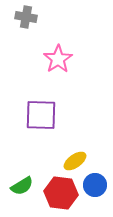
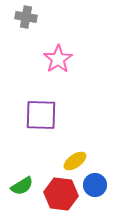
red hexagon: moved 1 px down
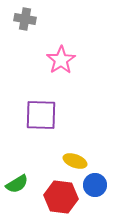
gray cross: moved 1 px left, 2 px down
pink star: moved 3 px right, 1 px down
yellow ellipse: rotated 55 degrees clockwise
green semicircle: moved 5 px left, 2 px up
red hexagon: moved 3 px down
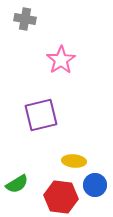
purple square: rotated 16 degrees counterclockwise
yellow ellipse: moved 1 px left; rotated 15 degrees counterclockwise
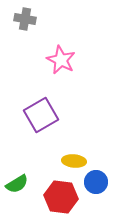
pink star: rotated 12 degrees counterclockwise
purple square: rotated 16 degrees counterclockwise
blue circle: moved 1 px right, 3 px up
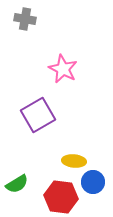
pink star: moved 2 px right, 9 px down
purple square: moved 3 px left
blue circle: moved 3 px left
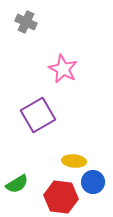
gray cross: moved 1 px right, 3 px down; rotated 15 degrees clockwise
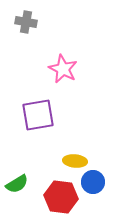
gray cross: rotated 15 degrees counterclockwise
purple square: rotated 20 degrees clockwise
yellow ellipse: moved 1 px right
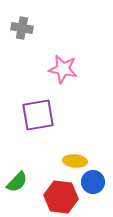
gray cross: moved 4 px left, 6 px down
pink star: rotated 16 degrees counterclockwise
green semicircle: moved 2 px up; rotated 15 degrees counterclockwise
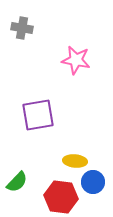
pink star: moved 13 px right, 9 px up
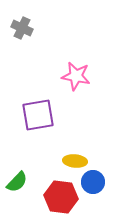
gray cross: rotated 15 degrees clockwise
pink star: moved 16 px down
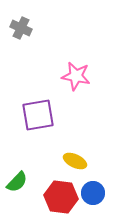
gray cross: moved 1 px left
yellow ellipse: rotated 20 degrees clockwise
blue circle: moved 11 px down
